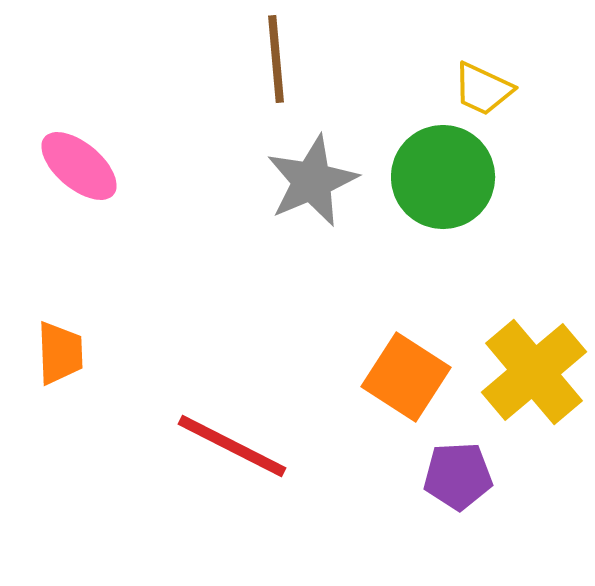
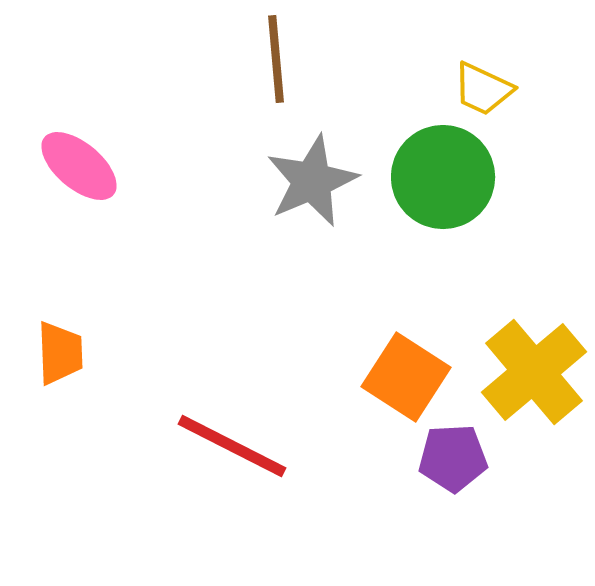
purple pentagon: moved 5 px left, 18 px up
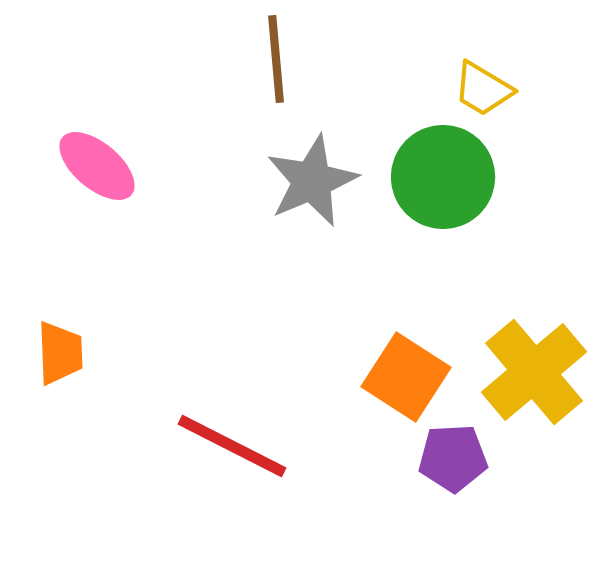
yellow trapezoid: rotated 6 degrees clockwise
pink ellipse: moved 18 px right
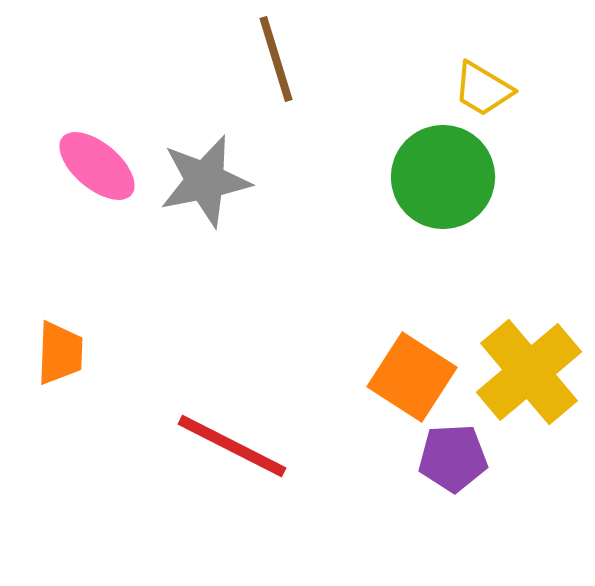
brown line: rotated 12 degrees counterclockwise
gray star: moved 107 px left; rotated 12 degrees clockwise
orange trapezoid: rotated 4 degrees clockwise
yellow cross: moved 5 px left
orange square: moved 6 px right
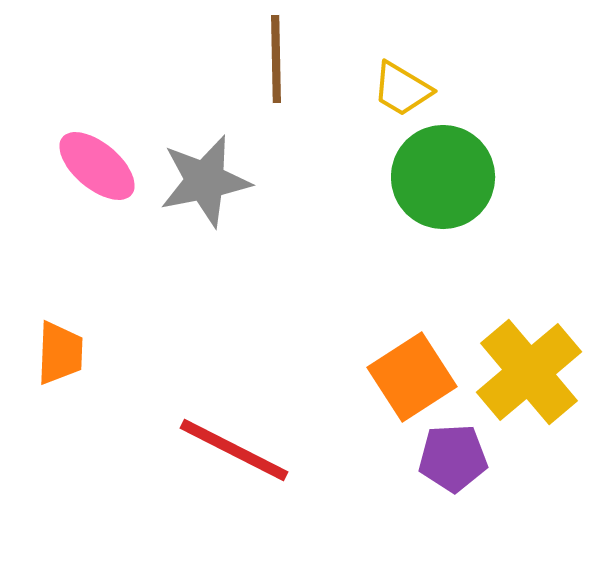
brown line: rotated 16 degrees clockwise
yellow trapezoid: moved 81 px left
orange square: rotated 24 degrees clockwise
red line: moved 2 px right, 4 px down
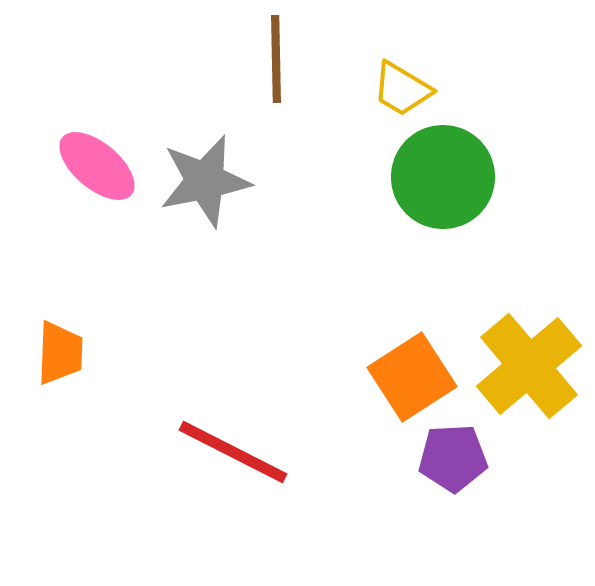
yellow cross: moved 6 px up
red line: moved 1 px left, 2 px down
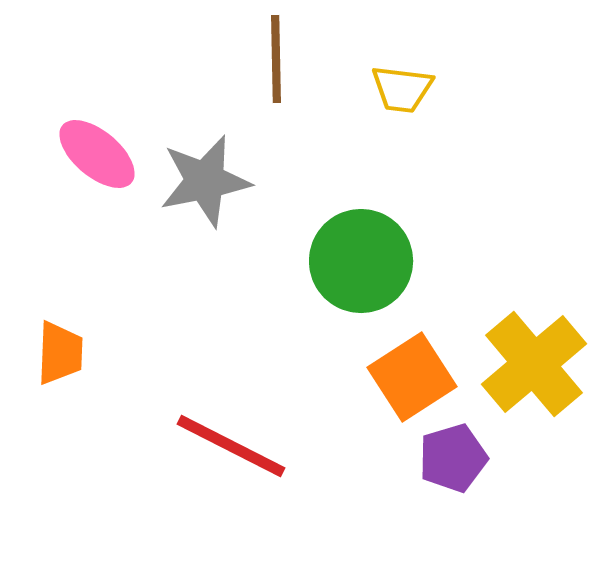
yellow trapezoid: rotated 24 degrees counterclockwise
pink ellipse: moved 12 px up
green circle: moved 82 px left, 84 px down
yellow cross: moved 5 px right, 2 px up
red line: moved 2 px left, 6 px up
purple pentagon: rotated 14 degrees counterclockwise
